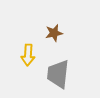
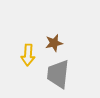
brown star: moved 10 px down
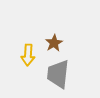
brown star: rotated 18 degrees counterclockwise
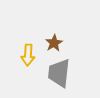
gray trapezoid: moved 1 px right, 1 px up
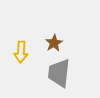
yellow arrow: moved 7 px left, 3 px up
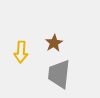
gray trapezoid: moved 1 px down
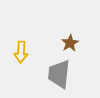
brown star: moved 16 px right
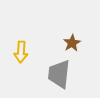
brown star: moved 2 px right
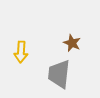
brown star: rotated 18 degrees counterclockwise
